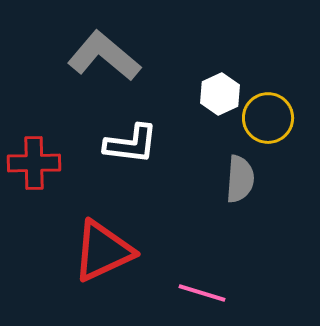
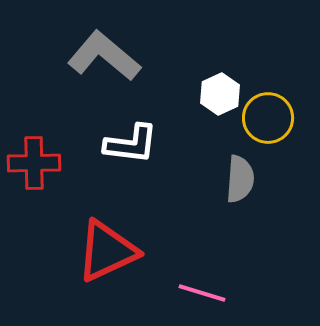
red triangle: moved 4 px right
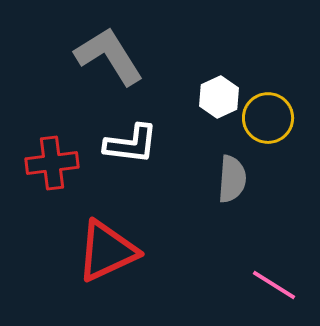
gray L-shape: moved 5 px right; rotated 18 degrees clockwise
white hexagon: moved 1 px left, 3 px down
red cross: moved 18 px right; rotated 6 degrees counterclockwise
gray semicircle: moved 8 px left
pink line: moved 72 px right, 8 px up; rotated 15 degrees clockwise
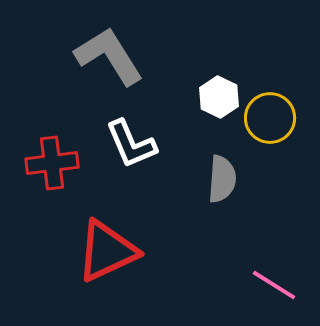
white hexagon: rotated 9 degrees counterclockwise
yellow circle: moved 2 px right
white L-shape: rotated 60 degrees clockwise
gray semicircle: moved 10 px left
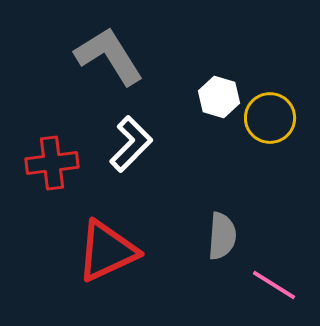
white hexagon: rotated 9 degrees counterclockwise
white L-shape: rotated 112 degrees counterclockwise
gray semicircle: moved 57 px down
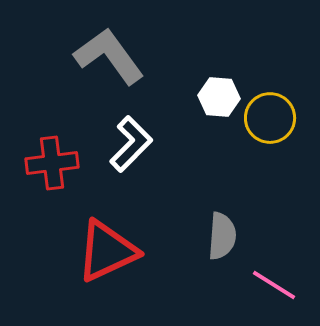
gray L-shape: rotated 4 degrees counterclockwise
white hexagon: rotated 12 degrees counterclockwise
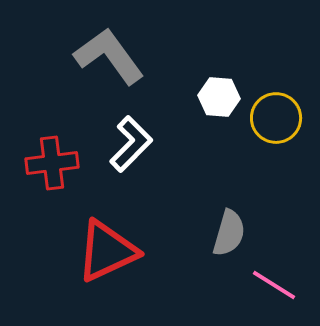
yellow circle: moved 6 px right
gray semicircle: moved 7 px right, 3 px up; rotated 12 degrees clockwise
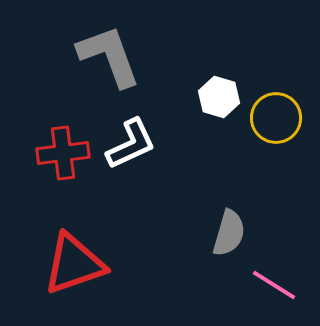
gray L-shape: rotated 16 degrees clockwise
white hexagon: rotated 12 degrees clockwise
white L-shape: rotated 20 degrees clockwise
red cross: moved 11 px right, 10 px up
red triangle: moved 33 px left, 13 px down; rotated 6 degrees clockwise
